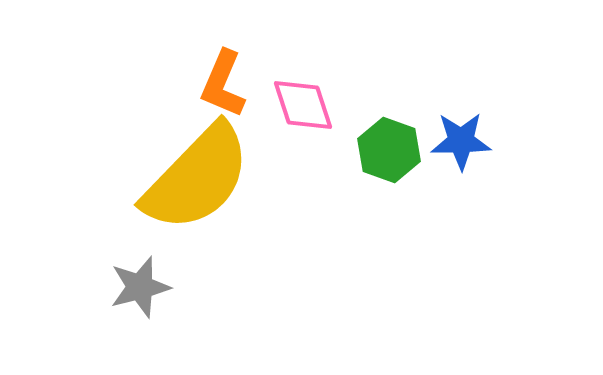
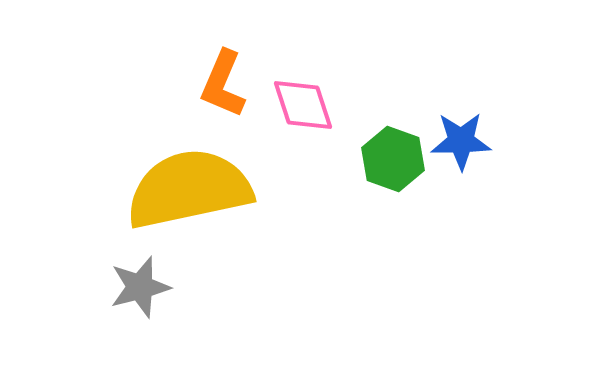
green hexagon: moved 4 px right, 9 px down
yellow semicircle: moved 8 px left, 11 px down; rotated 146 degrees counterclockwise
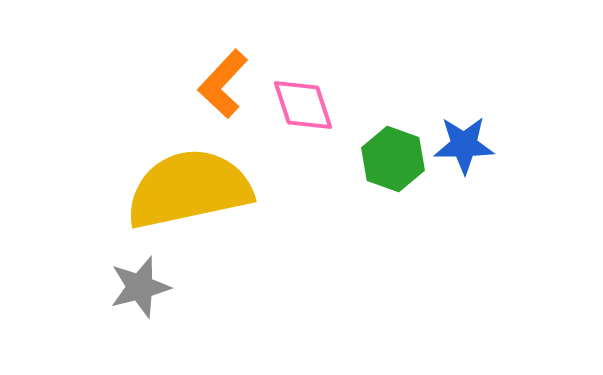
orange L-shape: rotated 20 degrees clockwise
blue star: moved 3 px right, 4 px down
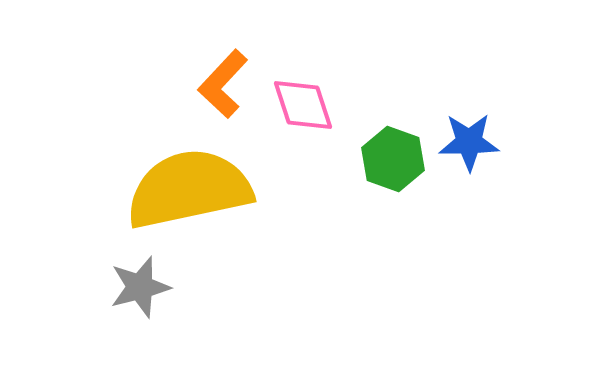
blue star: moved 5 px right, 3 px up
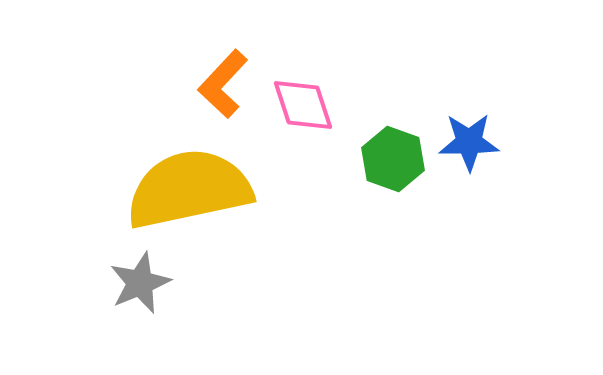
gray star: moved 4 px up; rotated 8 degrees counterclockwise
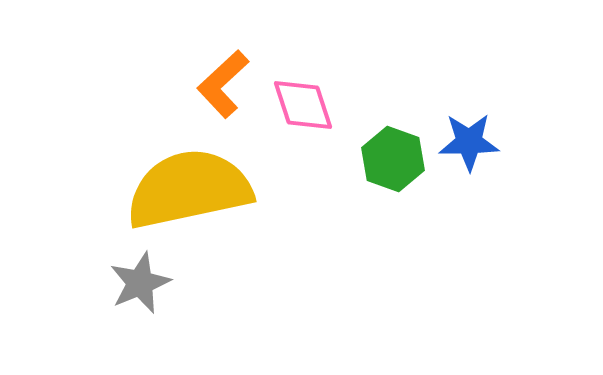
orange L-shape: rotated 4 degrees clockwise
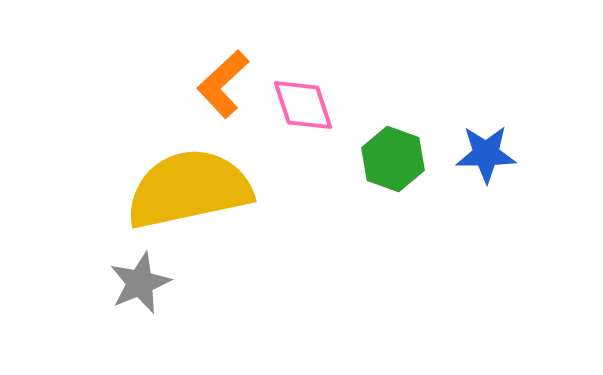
blue star: moved 17 px right, 12 px down
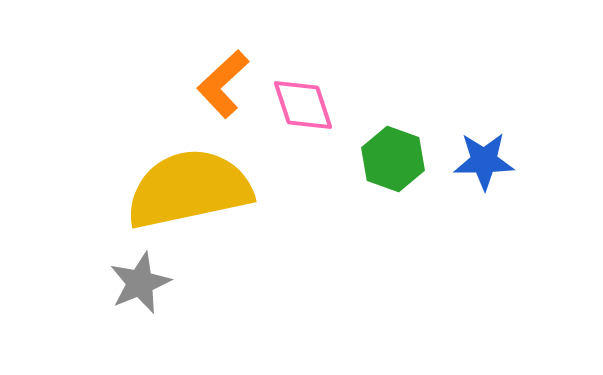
blue star: moved 2 px left, 7 px down
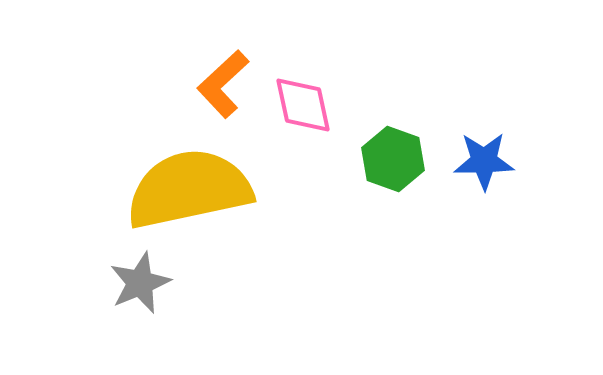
pink diamond: rotated 6 degrees clockwise
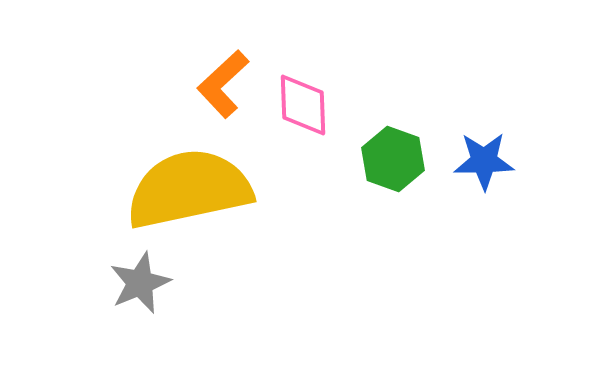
pink diamond: rotated 10 degrees clockwise
